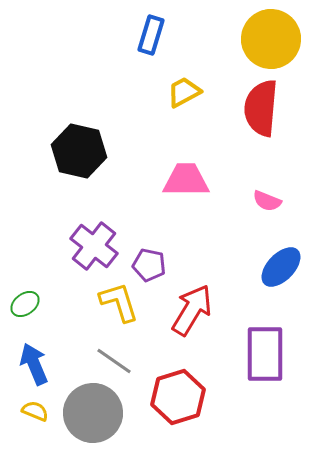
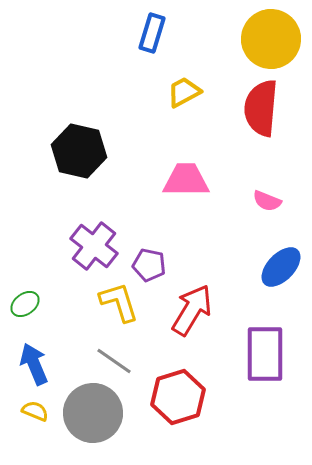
blue rectangle: moved 1 px right, 2 px up
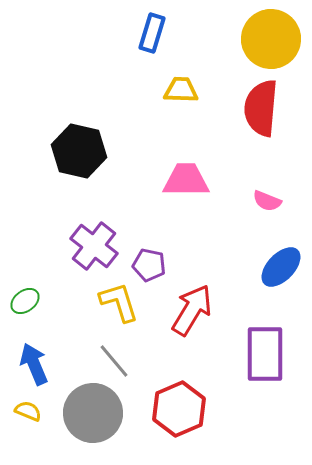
yellow trapezoid: moved 3 px left, 2 px up; rotated 30 degrees clockwise
green ellipse: moved 3 px up
gray line: rotated 15 degrees clockwise
red hexagon: moved 1 px right, 12 px down; rotated 6 degrees counterclockwise
yellow semicircle: moved 7 px left
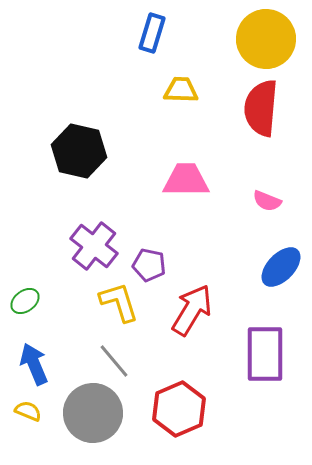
yellow circle: moved 5 px left
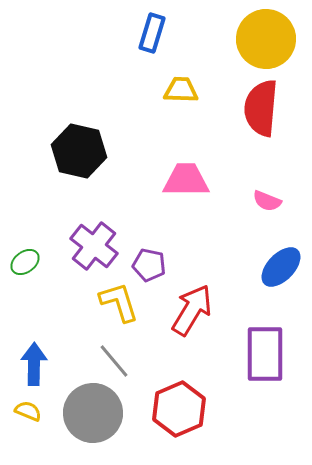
green ellipse: moved 39 px up
blue arrow: rotated 24 degrees clockwise
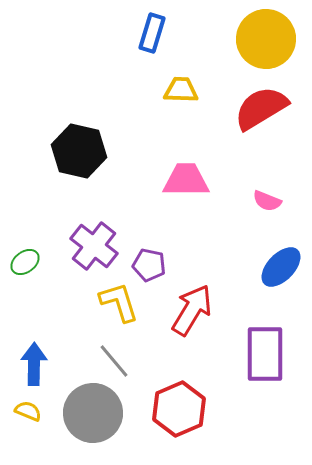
red semicircle: rotated 54 degrees clockwise
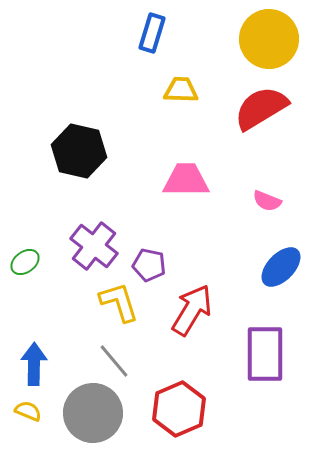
yellow circle: moved 3 px right
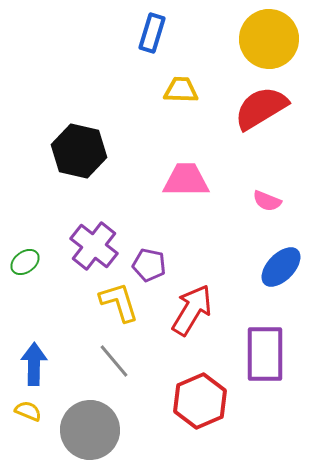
red hexagon: moved 21 px right, 8 px up
gray circle: moved 3 px left, 17 px down
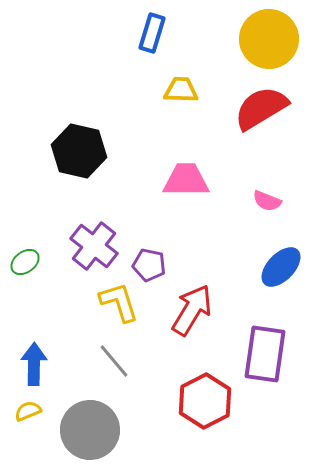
purple rectangle: rotated 8 degrees clockwise
red hexagon: moved 5 px right; rotated 4 degrees counterclockwise
yellow semicircle: rotated 44 degrees counterclockwise
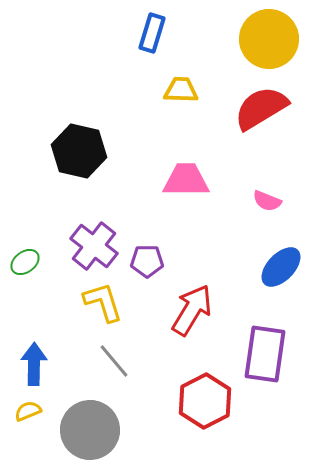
purple pentagon: moved 2 px left, 4 px up; rotated 12 degrees counterclockwise
yellow L-shape: moved 16 px left
